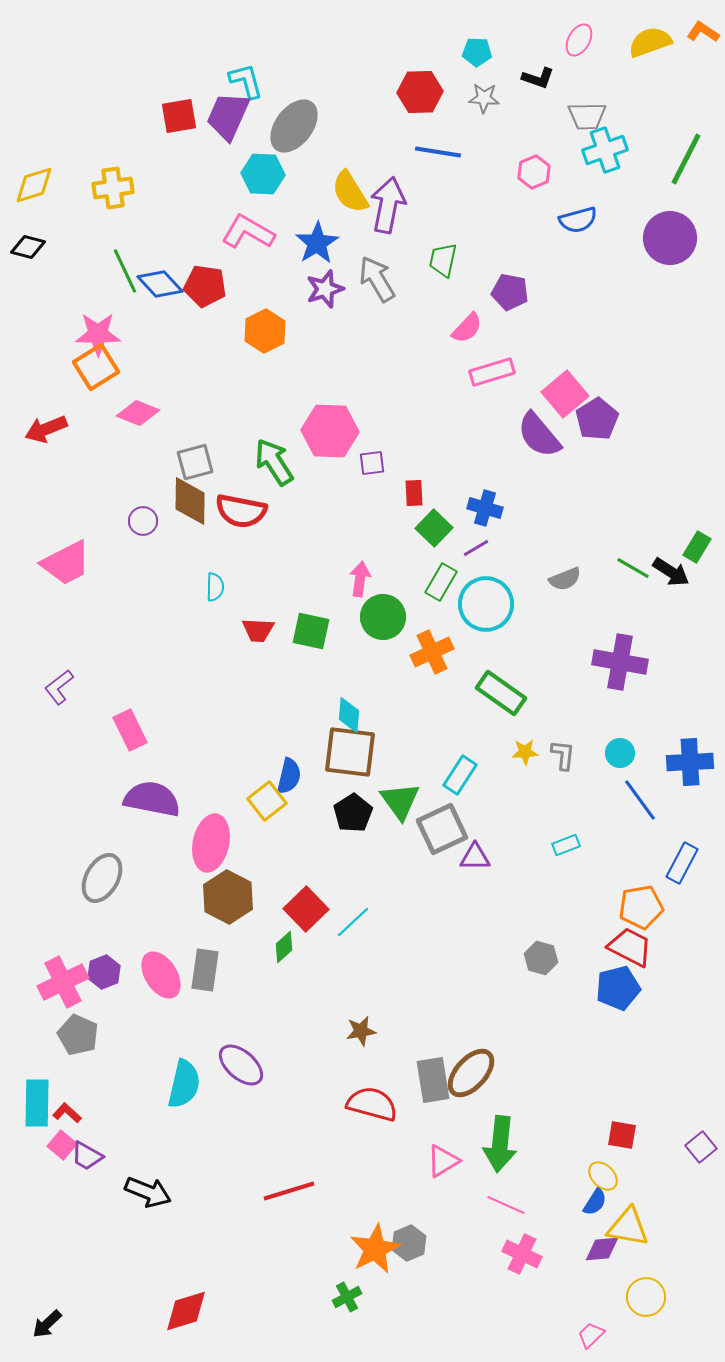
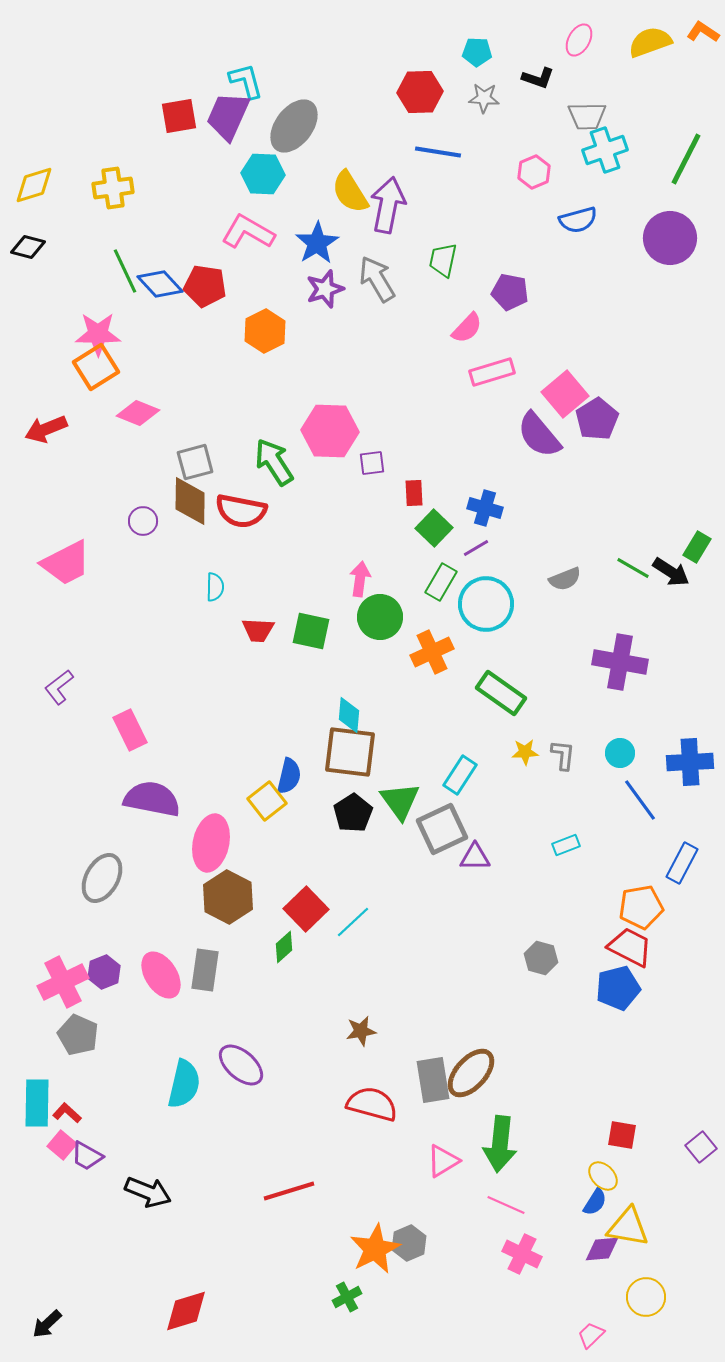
green circle at (383, 617): moved 3 px left
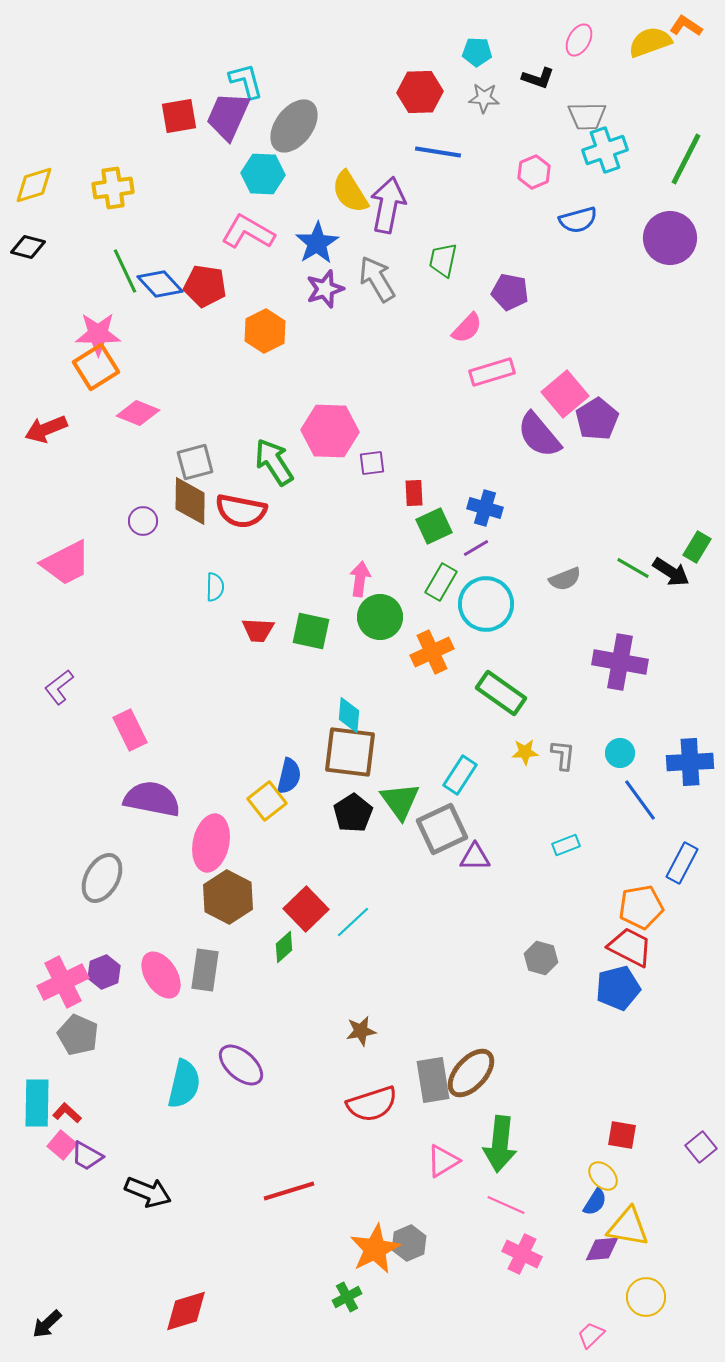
orange L-shape at (703, 32): moved 17 px left, 6 px up
green square at (434, 528): moved 2 px up; rotated 21 degrees clockwise
red semicircle at (372, 1104): rotated 147 degrees clockwise
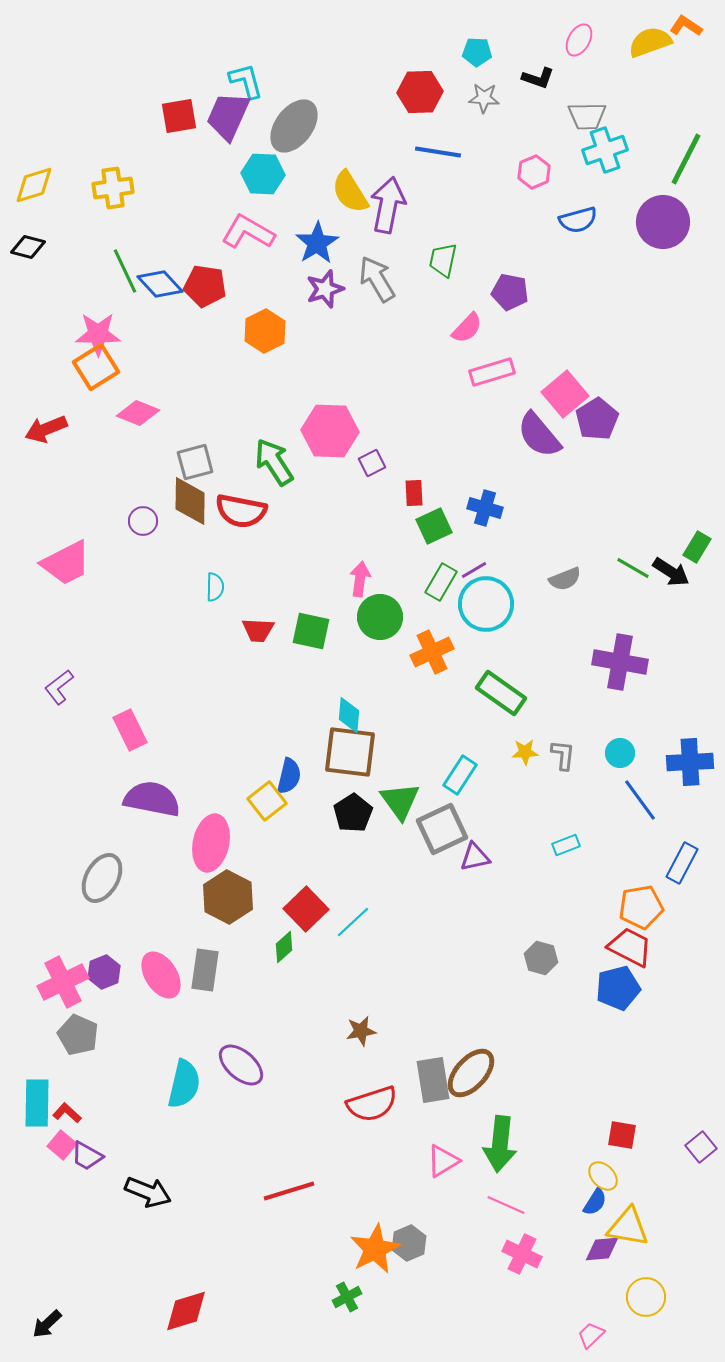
purple circle at (670, 238): moved 7 px left, 16 px up
purple square at (372, 463): rotated 20 degrees counterclockwise
purple line at (476, 548): moved 2 px left, 22 px down
purple triangle at (475, 857): rotated 12 degrees counterclockwise
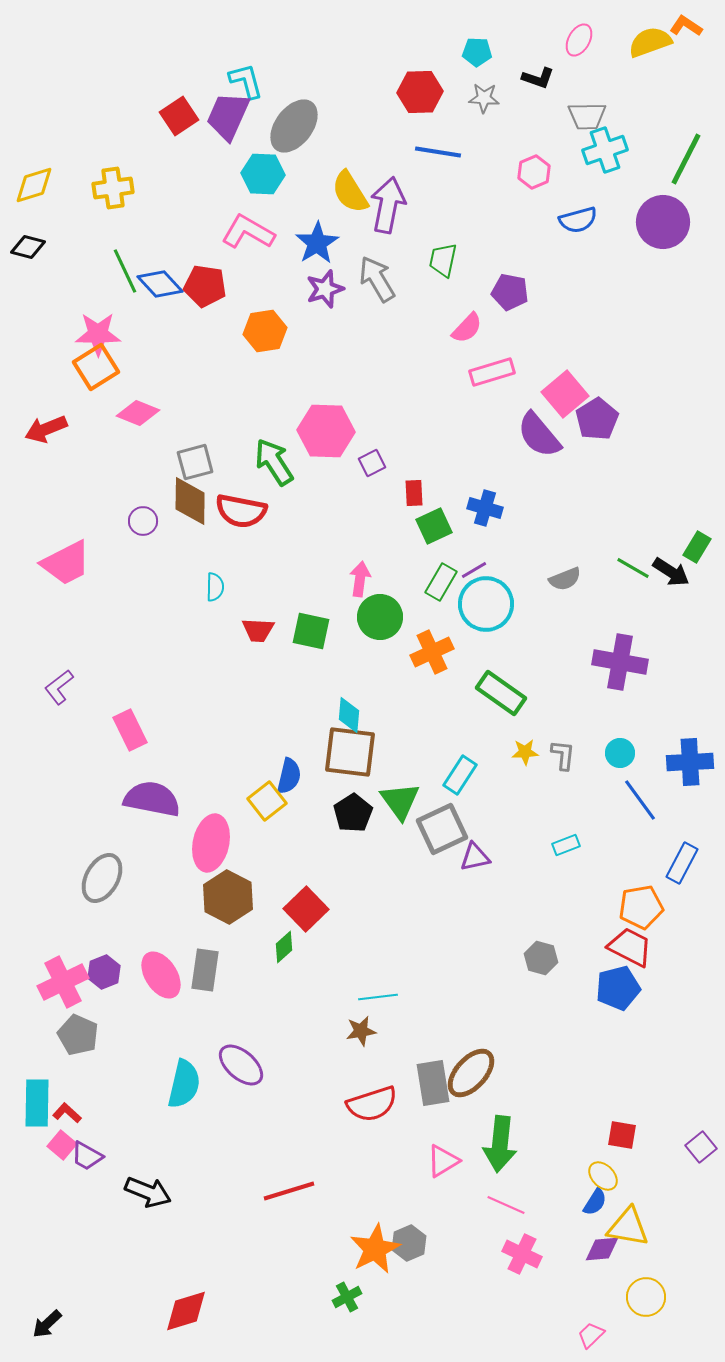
red square at (179, 116): rotated 24 degrees counterclockwise
orange hexagon at (265, 331): rotated 18 degrees clockwise
pink hexagon at (330, 431): moved 4 px left
cyan line at (353, 922): moved 25 px right, 75 px down; rotated 36 degrees clockwise
gray rectangle at (433, 1080): moved 3 px down
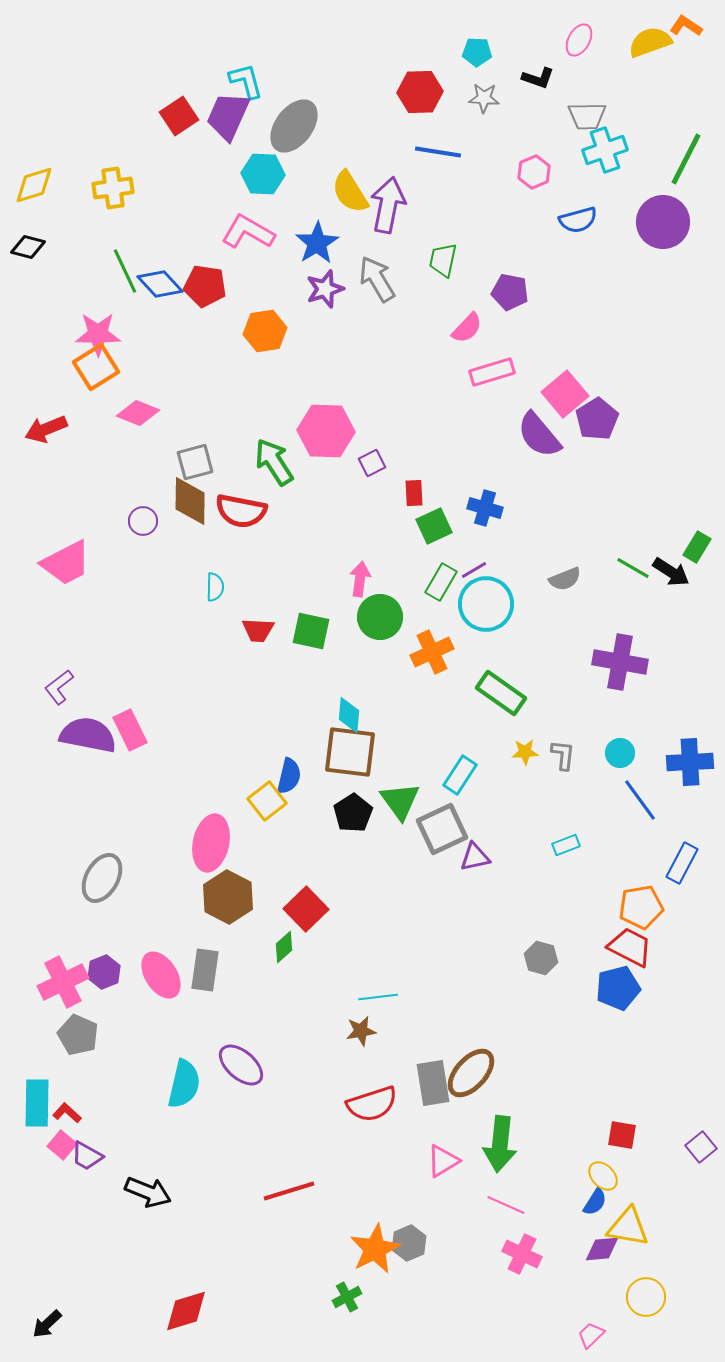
purple semicircle at (152, 799): moved 64 px left, 64 px up
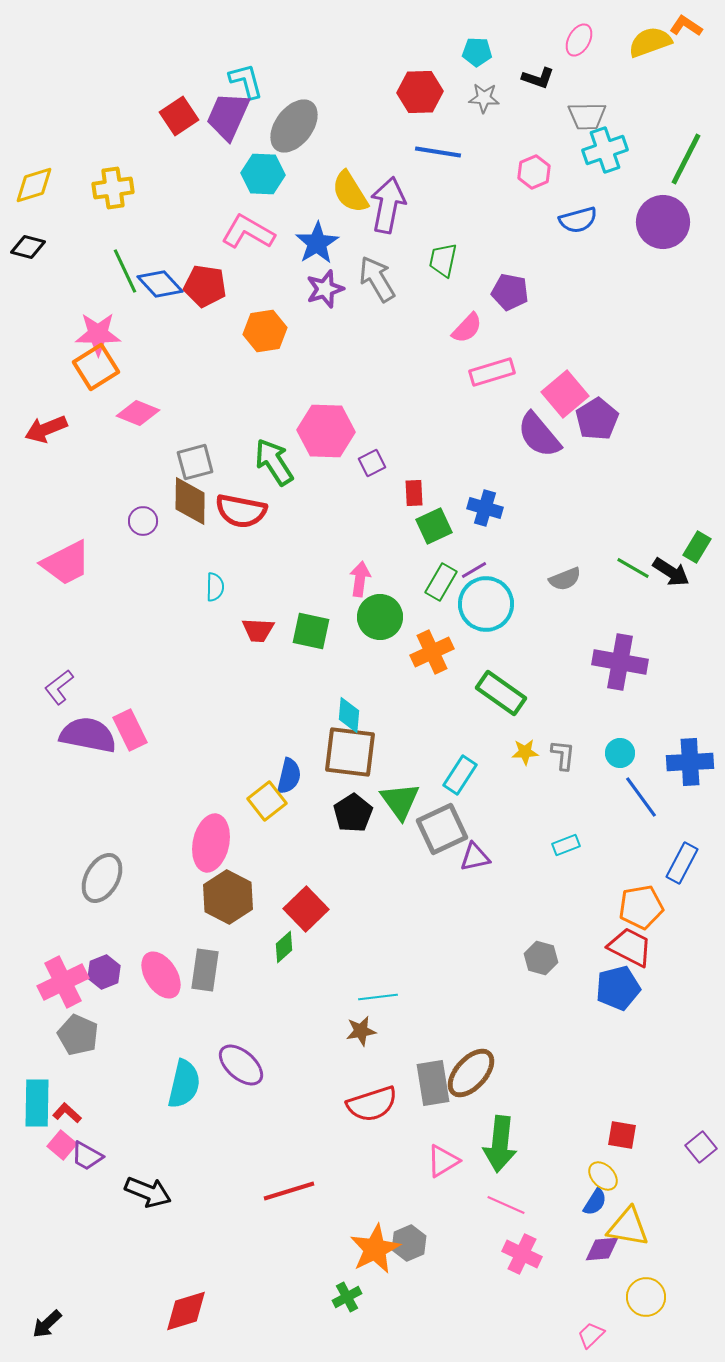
blue line at (640, 800): moved 1 px right, 3 px up
